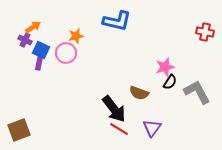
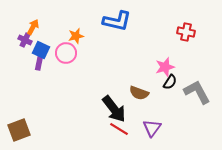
orange arrow: rotated 28 degrees counterclockwise
red cross: moved 19 px left
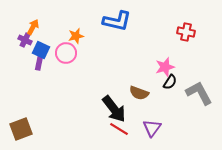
gray L-shape: moved 2 px right, 1 px down
brown square: moved 2 px right, 1 px up
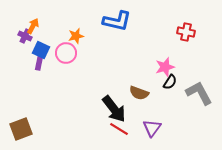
orange arrow: moved 1 px up
purple cross: moved 4 px up
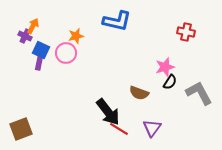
black arrow: moved 6 px left, 3 px down
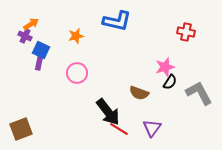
orange arrow: moved 2 px left, 2 px up; rotated 28 degrees clockwise
pink circle: moved 11 px right, 20 px down
